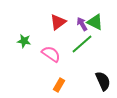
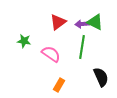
purple arrow: rotated 64 degrees counterclockwise
green line: moved 3 px down; rotated 40 degrees counterclockwise
black semicircle: moved 2 px left, 4 px up
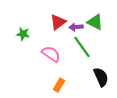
purple arrow: moved 6 px left, 3 px down
green star: moved 1 px left, 7 px up
green line: rotated 45 degrees counterclockwise
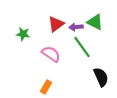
red triangle: moved 2 px left, 2 px down
orange rectangle: moved 13 px left, 2 px down
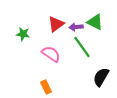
black semicircle: rotated 126 degrees counterclockwise
orange rectangle: rotated 56 degrees counterclockwise
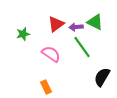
green star: rotated 24 degrees counterclockwise
black semicircle: moved 1 px right
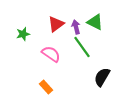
purple arrow: rotated 80 degrees clockwise
orange rectangle: rotated 16 degrees counterclockwise
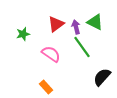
black semicircle: rotated 12 degrees clockwise
